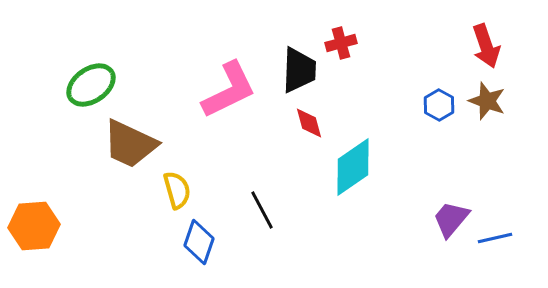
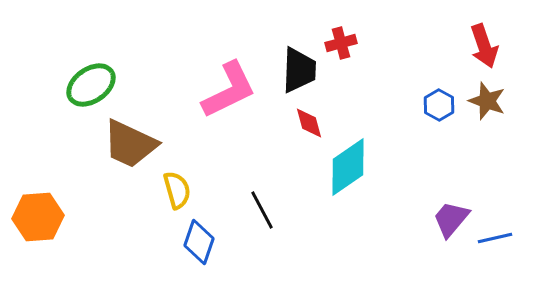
red arrow: moved 2 px left
cyan diamond: moved 5 px left
orange hexagon: moved 4 px right, 9 px up
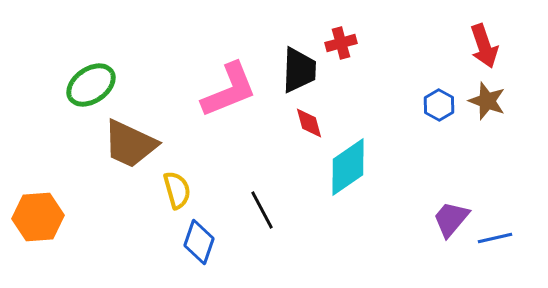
pink L-shape: rotated 4 degrees clockwise
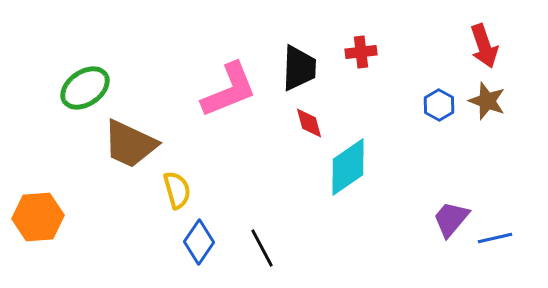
red cross: moved 20 px right, 9 px down; rotated 8 degrees clockwise
black trapezoid: moved 2 px up
green ellipse: moved 6 px left, 3 px down
black line: moved 38 px down
blue diamond: rotated 15 degrees clockwise
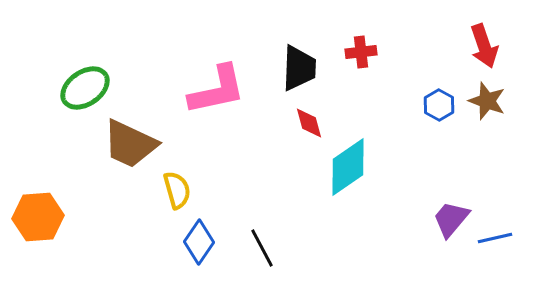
pink L-shape: moved 12 px left; rotated 10 degrees clockwise
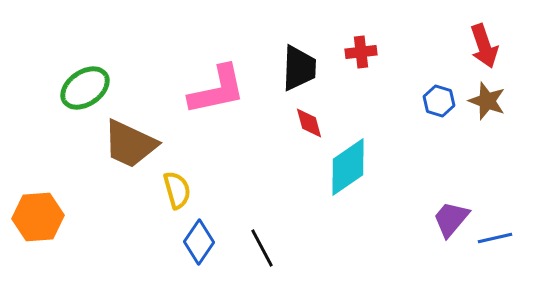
blue hexagon: moved 4 px up; rotated 12 degrees counterclockwise
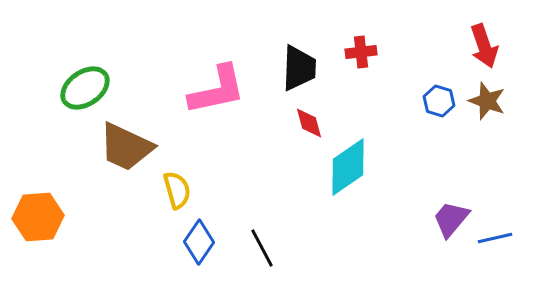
brown trapezoid: moved 4 px left, 3 px down
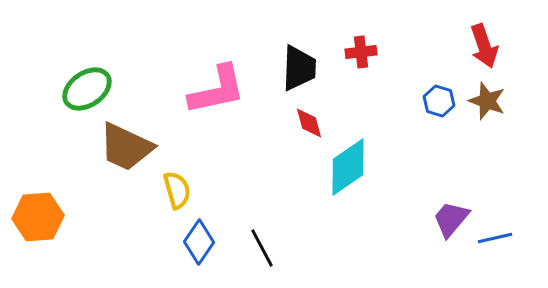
green ellipse: moved 2 px right, 1 px down
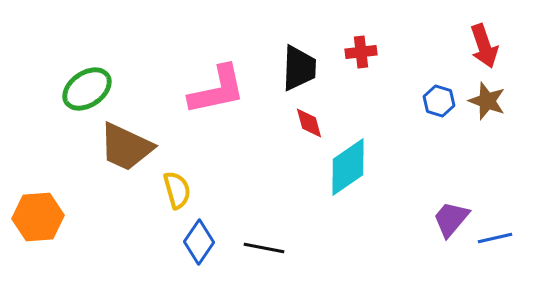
black line: moved 2 px right; rotated 51 degrees counterclockwise
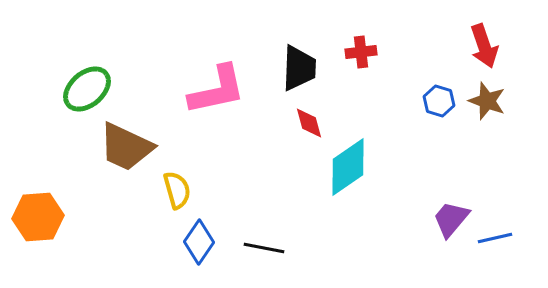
green ellipse: rotated 6 degrees counterclockwise
